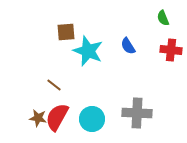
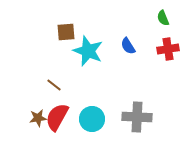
red cross: moved 3 px left, 1 px up; rotated 15 degrees counterclockwise
gray cross: moved 4 px down
brown star: rotated 18 degrees counterclockwise
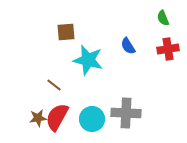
cyan star: moved 9 px down; rotated 8 degrees counterclockwise
gray cross: moved 11 px left, 4 px up
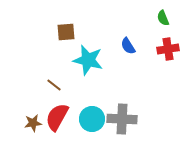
gray cross: moved 4 px left, 6 px down
brown star: moved 5 px left, 5 px down
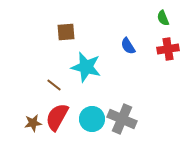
cyan star: moved 2 px left, 7 px down
gray cross: rotated 20 degrees clockwise
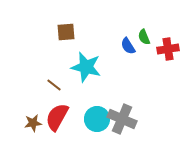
green semicircle: moved 19 px left, 19 px down
cyan circle: moved 5 px right
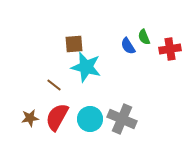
brown square: moved 8 px right, 12 px down
red cross: moved 2 px right
cyan circle: moved 7 px left
brown star: moved 3 px left, 5 px up
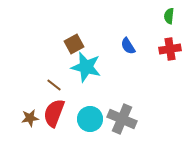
green semicircle: moved 25 px right, 21 px up; rotated 28 degrees clockwise
brown square: rotated 24 degrees counterclockwise
red semicircle: moved 3 px left, 4 px up; rotated 8 degrees counterclockwise
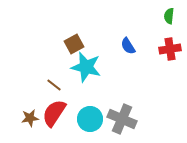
red semicircle: rotated 12 degrees clockwise
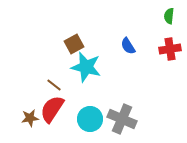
red semicircle: moved 2 px left, 4 px up
